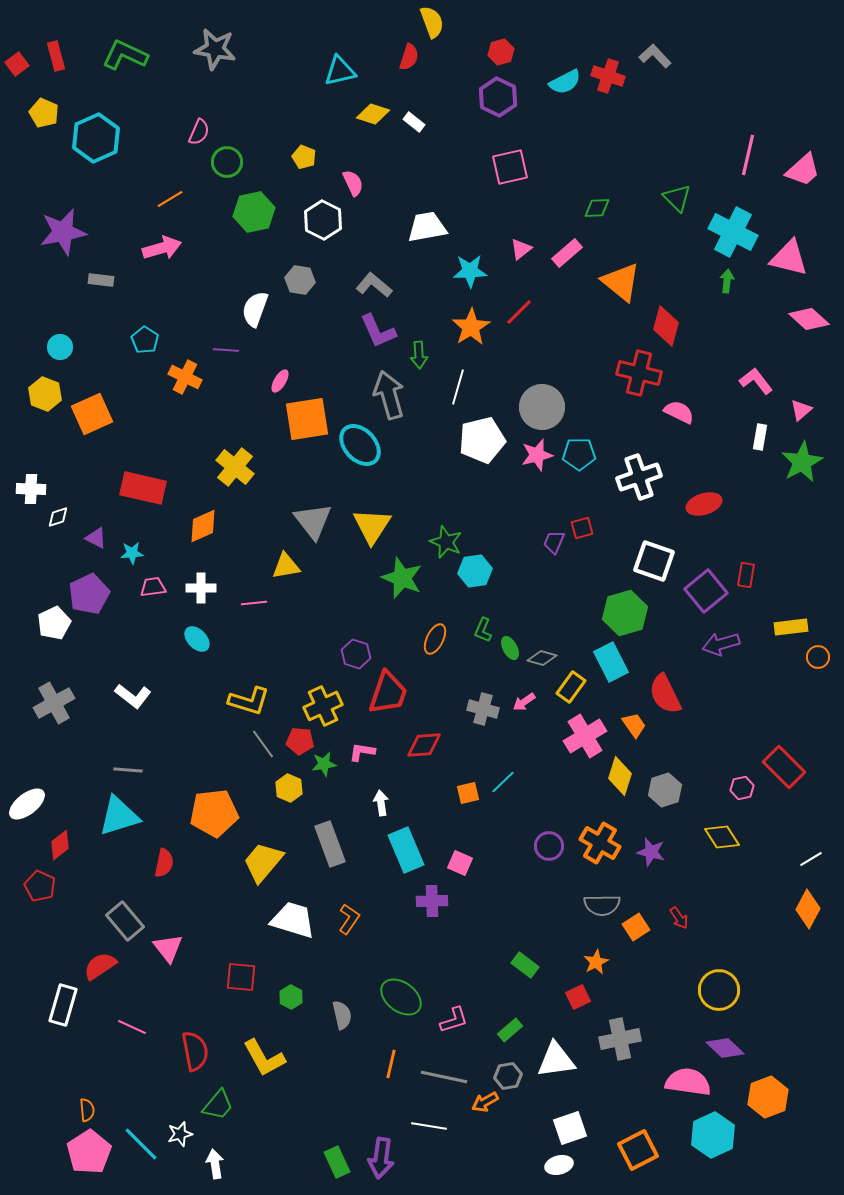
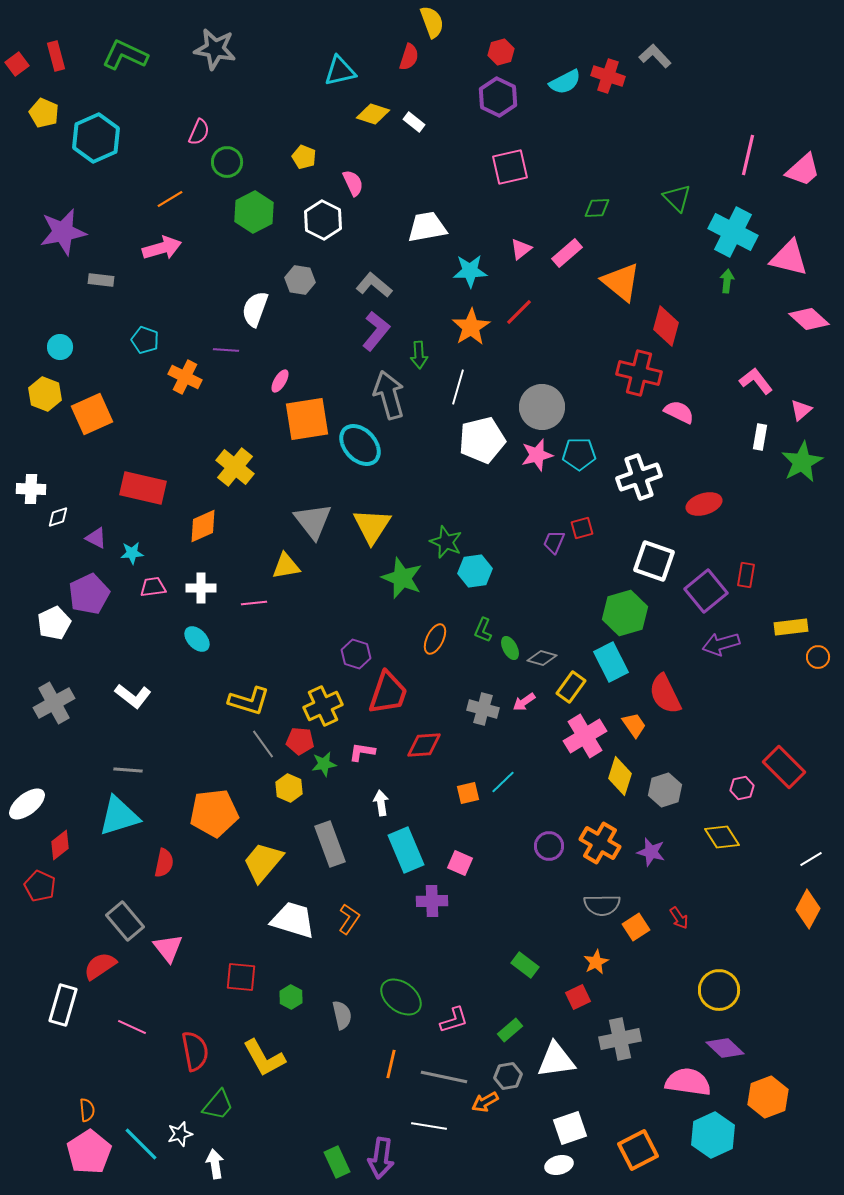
green hexagon at (254, 212): rotated 15 degrees counterclockwise
purple L-shape at (378, 331): moved 2 px left; rotated 117 degrees counterclockwise
cyan pentagon at (145, 340): rotated 12 degrees counterclockwise
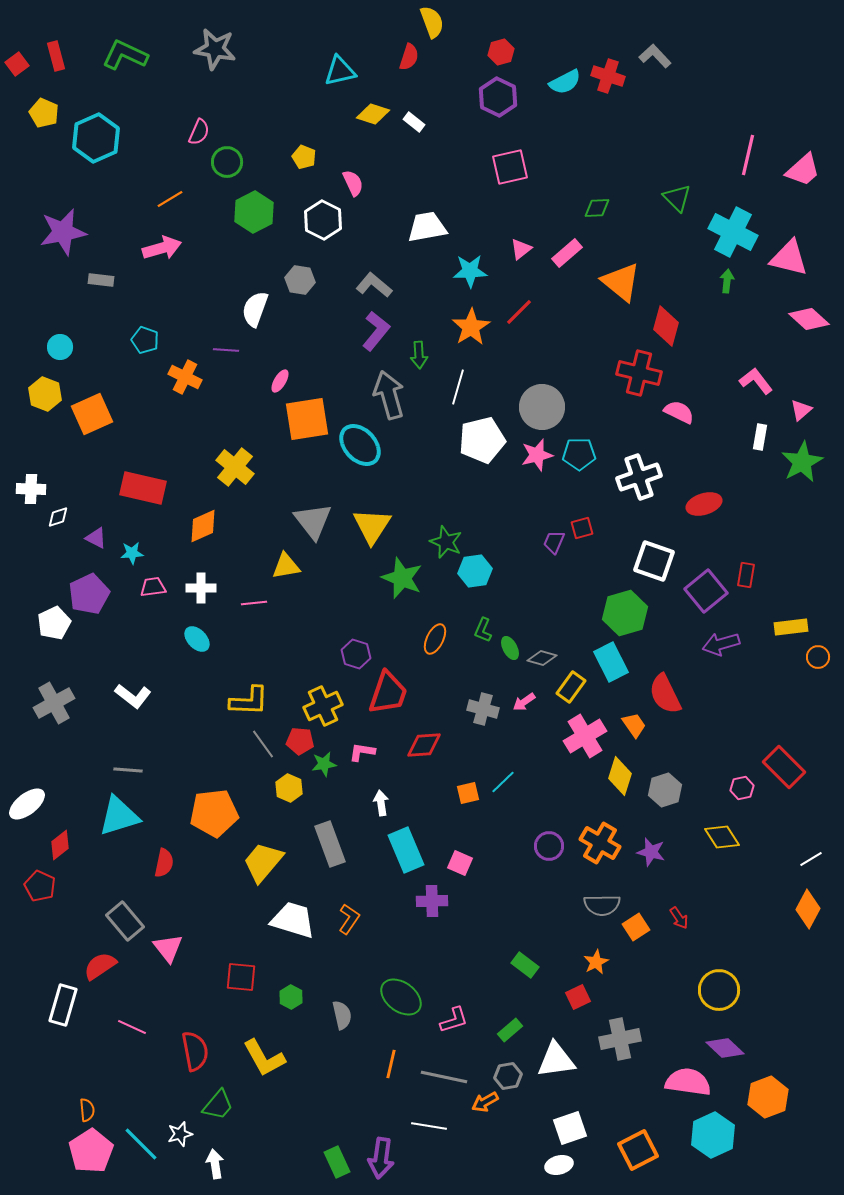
yellow L-shape at (249, 701): rotated 15 degrees counterclockwise
pink pentagon at (89, 1152): moved 2 px right, 1 px up
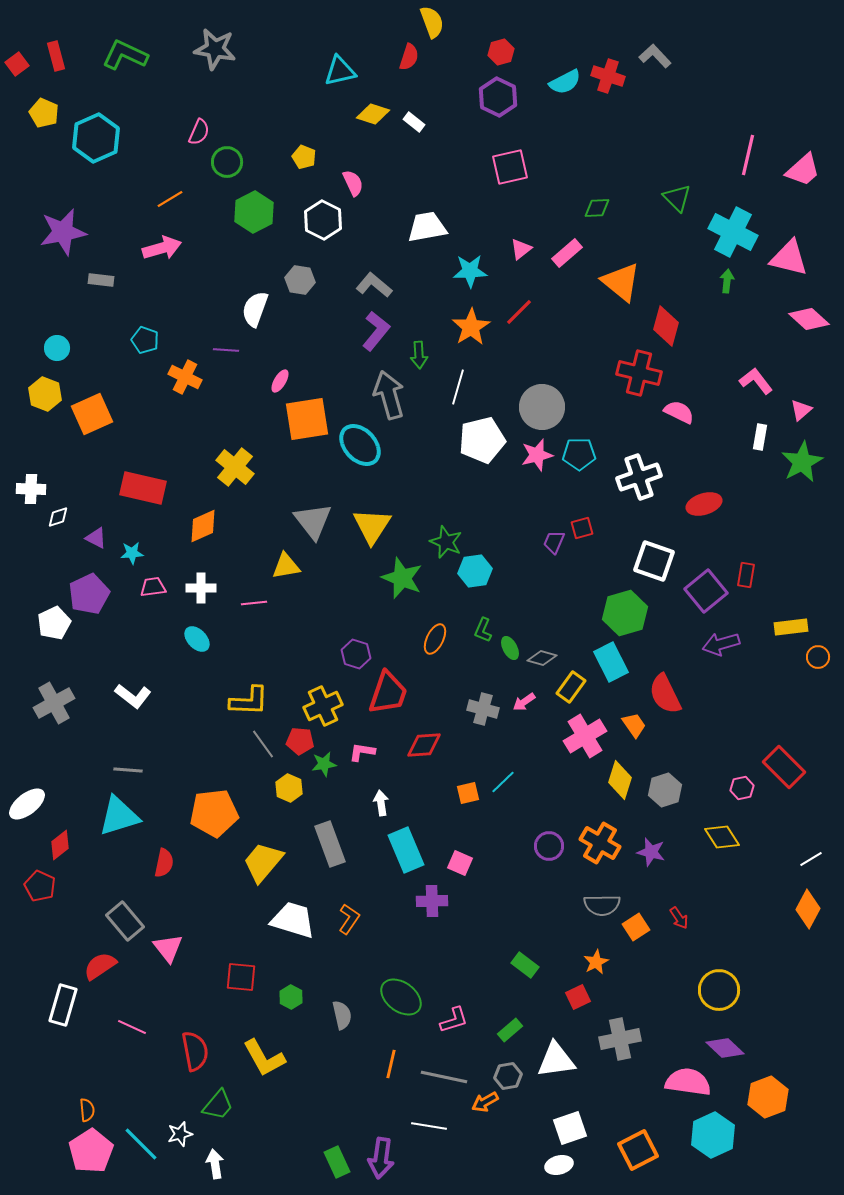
cyan circle at (60, 347): moved 3 px left, 1 px down
yellow diamond at (620, 776): moved 4 px down
